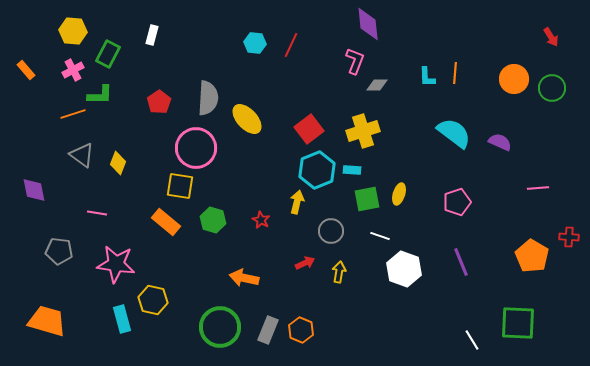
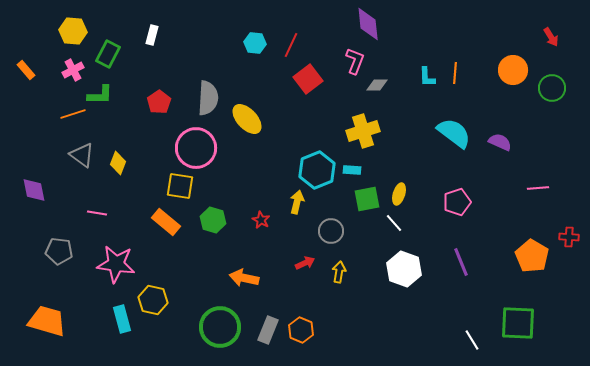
orange circle at (514, 79): moved 1 px left, 9 px up
red square at (309, 129): moved 1 px left, 50 px up
white line at (380, 236): moved 14 px right, 13 px up; rotated 30 degrees clockwise
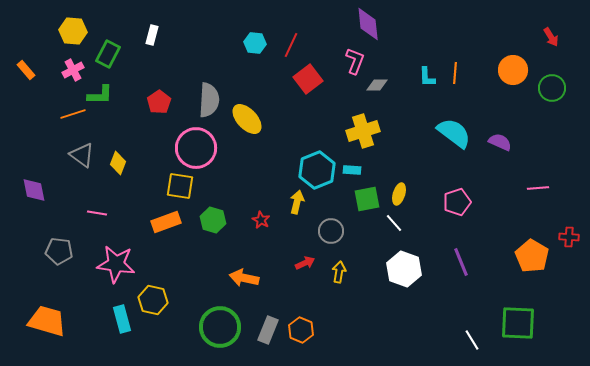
gray semicircle at (208, 98): moved 1 px right, 2 px down
orange rectangle at (166, 222): rotated 60 degrees counterclockwise
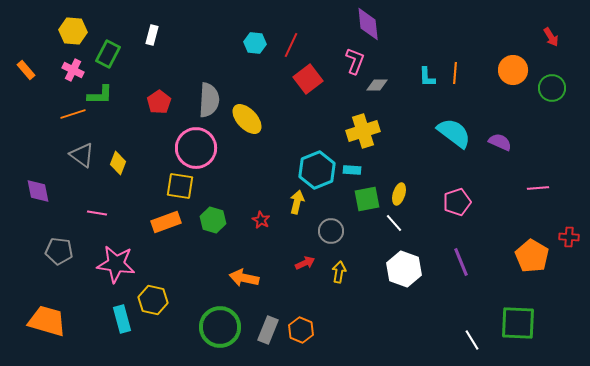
pink cross at (73, 70): rotated 35 degrees counterclockwise
purple diamond at (34, 190): moved 4 px right, 1 px down
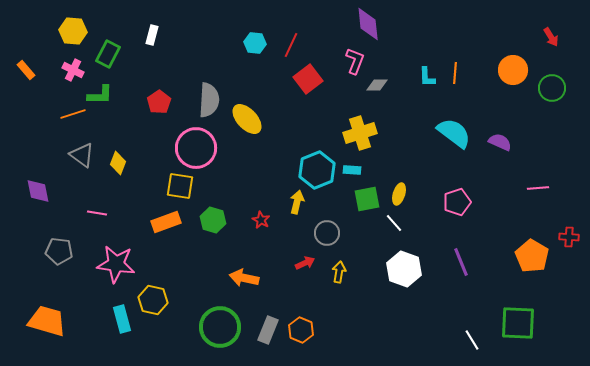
yellow cross at (363, 131): moved 3 px left, 2 px down
gray circle at (331, 231): moved 4 px left, 2 px down
